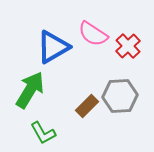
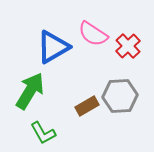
green arrow: moved 1 px down
brown rectangle: rotated 15 degrees clockwise
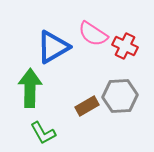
red cross: moved 3 px left; rotated 20 degrees counterclockwise
green arrow: moved 3 px up; rotated 30 degrees counterclockwise
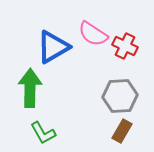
brown rectangle: moved 35 px right, 25 px down; rotated 30 degrees counterclockwise
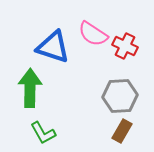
blue triangle: rotated 48 degrees clockwise
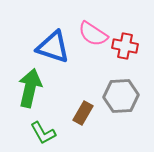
red cross: rotated 15 degrees counterclockwise
green arrow: rotated 12 degrees clockwise
gray hexagon: moved 1 px right
brown rectangle: moved 39 px left, 18 px up
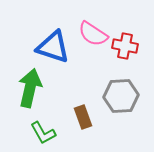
brown rectangle: moved 4 px down; rotated 50 degrees counterclockwise
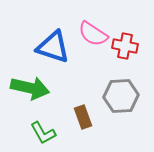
green arrow: rotated 90 degrees clockwise
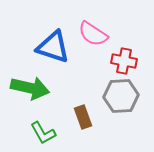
red cross: moved 1 px left, 15 px down
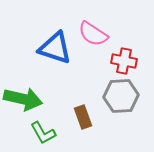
blue triangle: moved 2 px right, 1 px down
green arrow: moved 7 px left, 11 px down
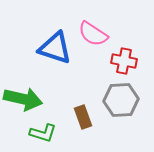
gray hexagon: moved 4 px down
green L-shape: rotated 44 degrees counterclockwise
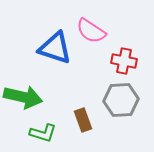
pink semicircle: moved 2 px left, 3 px up
green arrow: moved 2 px up
brown rectangle: moved 3 px down
